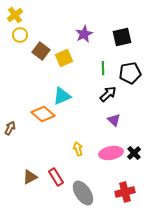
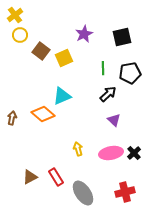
brown arrow: moved 2 px right, 10 px up; rotated 16 degrees counterclockwise
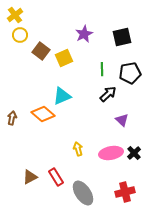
green line: moved 1 px left, 1 px down
purple triangle: moved 8 px right
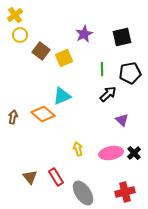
brown arrow: moved 1 px right, 1 px up
brown triangle: rotated 42 degrees counterclockwise
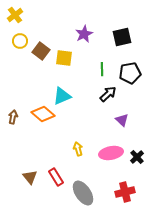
yellow circle: moved 6 px down
yellow square: rotated 30 degrees clockwise
black cross: moved 3 px right, 4 px down
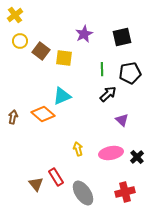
brown triangle: moved 6 px right, 7 px down
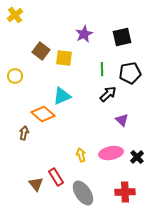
yellow circle: moved 5 px left, 35 px down
brown arrow: moved 11 px right, 16 px down
yellow arrow: moved 3 px right, 6 px down
red cross: rotated 12 degrees clockwise
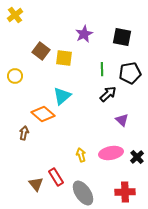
black square: rotated 24 degrees clockwise
cyan triangle: rotated 18 degrees counterclockwise
